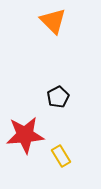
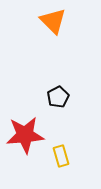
yellow rectangle: rotated 15 degrees clockwise
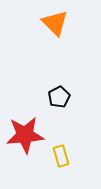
orange triangle: moved 2 px right, 2 px down
black pentagon: moved 1 px right
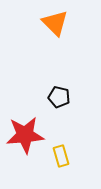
black pentagon: rotated 30 degrees counterclockwise
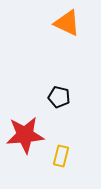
orange triangle: moved 12 px right; rotated 20 degrees counterclockwise
yellow rectangle: rotated 30 degrees clockwise
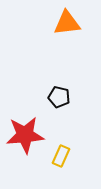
orange triangle: rotated 32 degrees counterclockwise
yellow rectangle: rotated 10 degrees clockwise
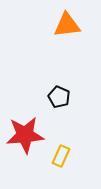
orange triangle: moved 2 px down
black pentagon: rotated 10 degrees clockwise
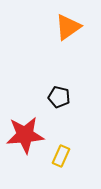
orange triangle: moved 1 px right, 2 px down; rotated 28 degrees counterclockwise
black pentagon: rotated 10 degrees counterclockwise
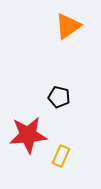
orange triangle: moved 1 px up
red star: moved 3 px right
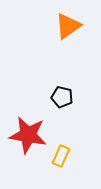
black pentagon: moved 3 px right
red star: rotated 15 degrees clockwise
